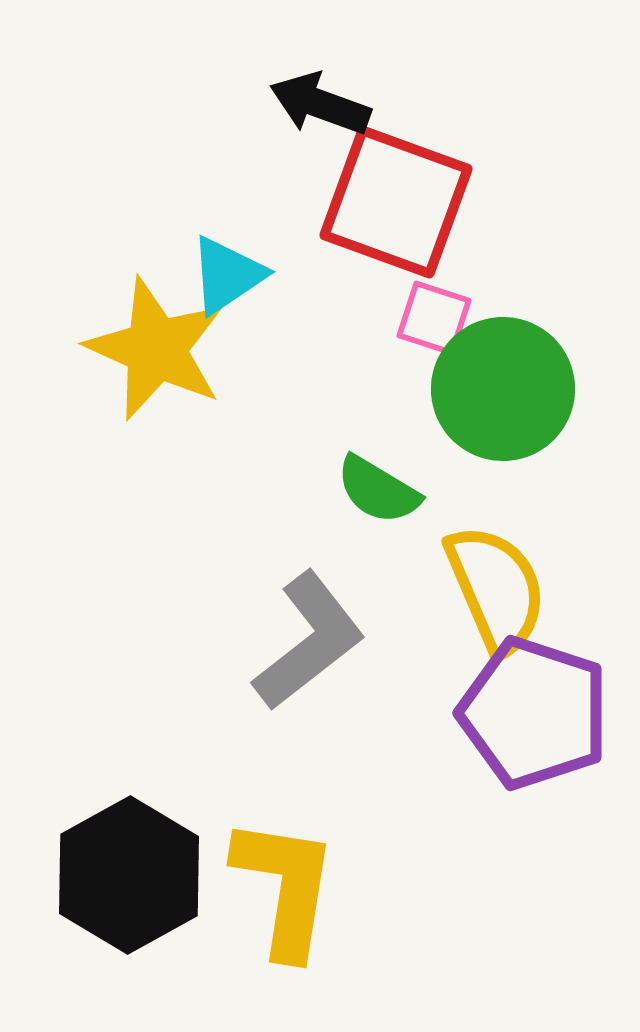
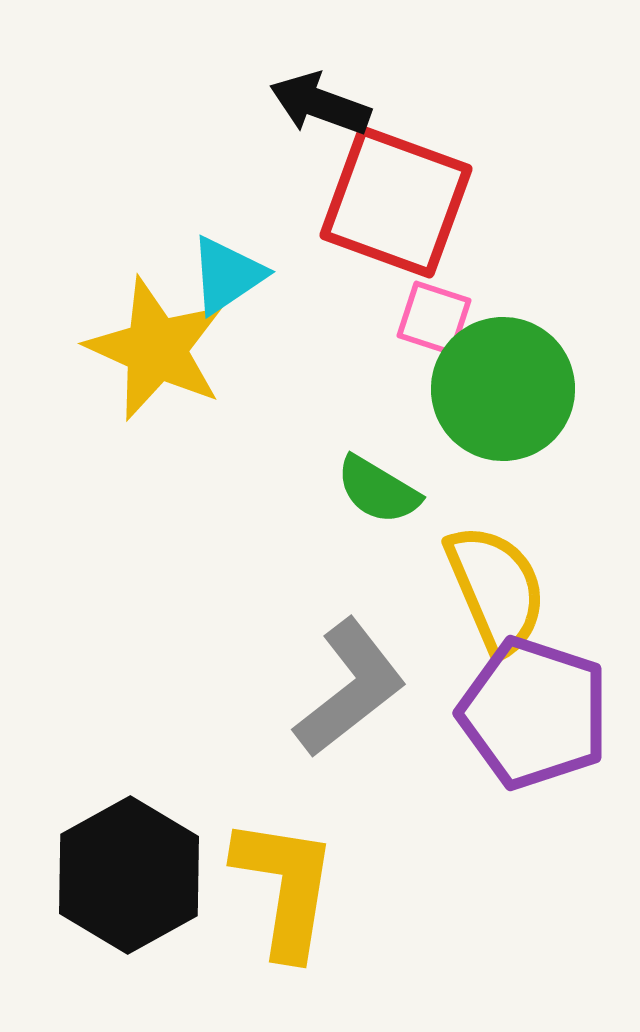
gray L-shape: moved 41 px right, 47 px down
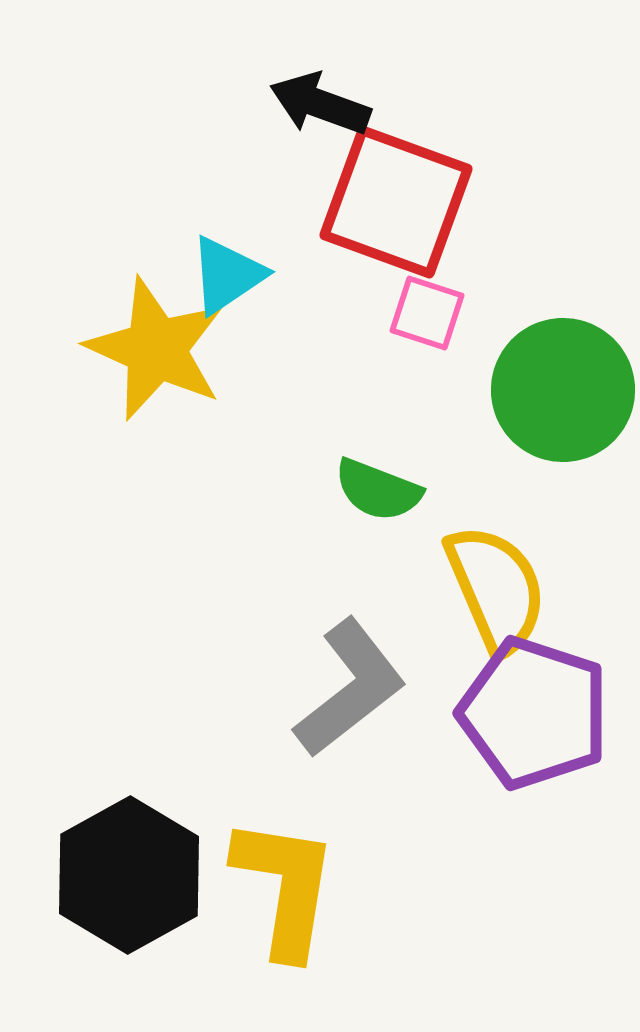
pink square: moved 7 px left, 5 px up
green circle: moved 60 px right, 1 px down
green semicircle: rotated 10 degrees counterclockwise
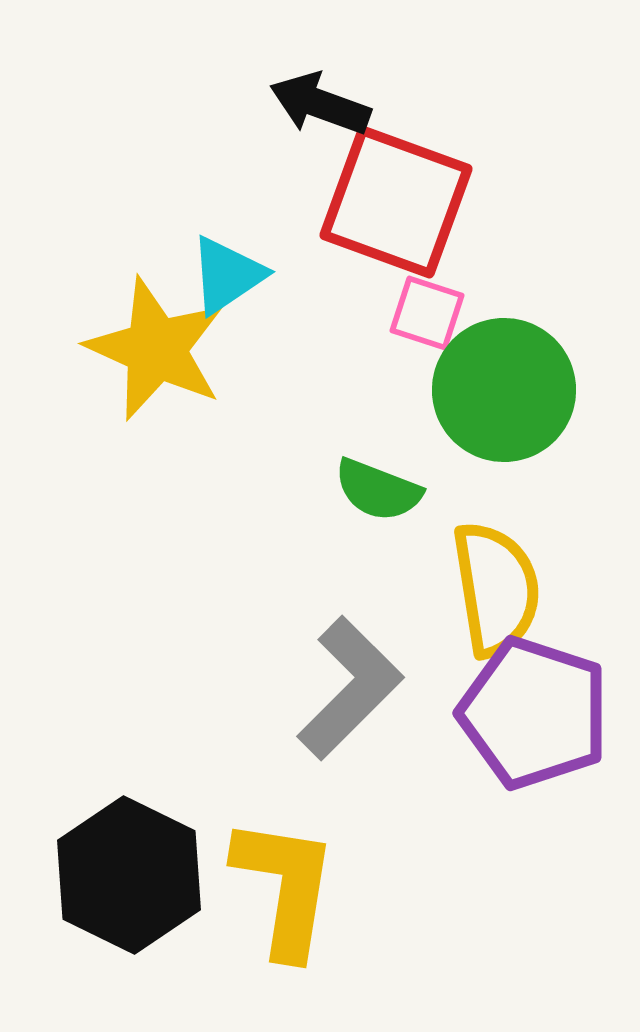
green circle: moved 59 px left
yellow semicircle: rotated 14 degrees clockwise
gray L-shape: rotated 7 degrees counterclockwise
black hexagon: rotated 5 degrees counterclockwise
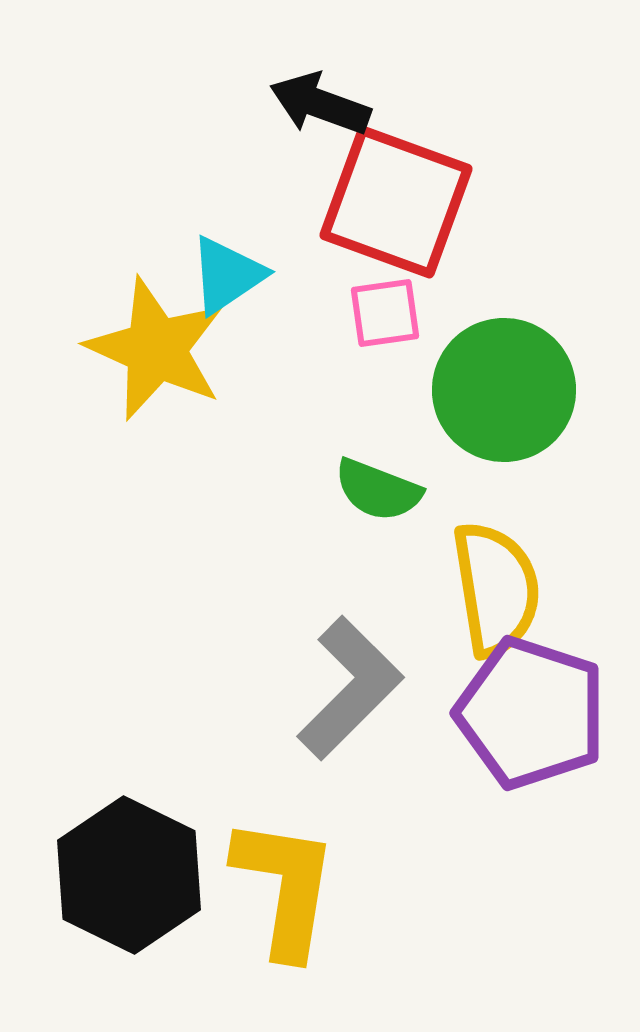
pink square: moved 42 px left; rotated 26 degrees counterclockwise
purple pentagon: moved 3 px left
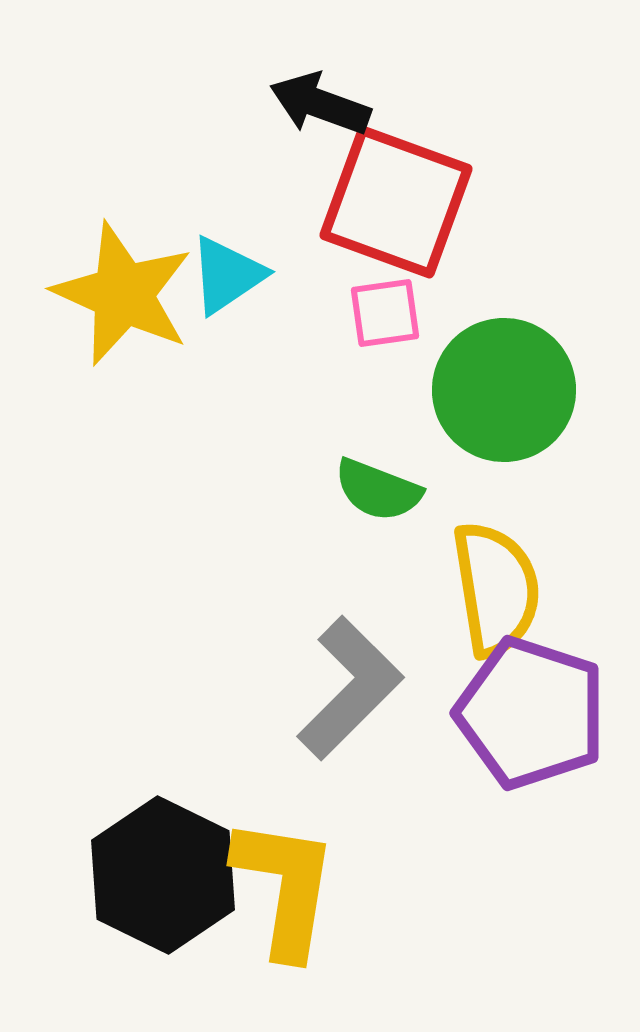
yellow star: moved 33 px left, 55 px up
black hexagon: moved 34 px right
